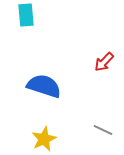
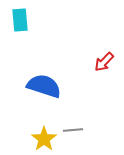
cyan rectangle: moved 6 px left, 5 px down
gray line: moved 30 px left; rotated 30 degrees counterclockwise
yellow star: rotated 10 degrees counterclockwise
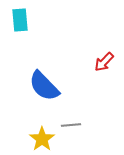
blue semicircle: rotated 152 degrees counterclockwise
gray line: moved 2 px left, 5 px up
yellow star: moved 2 px left
